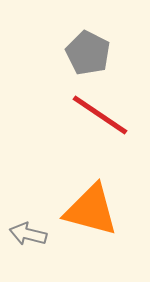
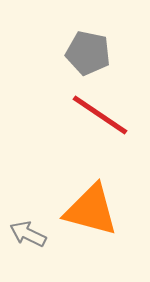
gray pentagon: rotated 15 degrees counterclockwise
gray arrow: rotated 12 degrees clockwise
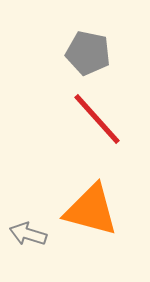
red line: moved 3 px left, 4 px down; rotated 14 degrees clockwise
gray arrow: rotated 9 degrees counterclockwise
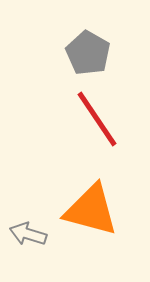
gray pentagon: rotated 18 degrees clockwise
red line: rotated 8 degrees clockwise
